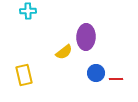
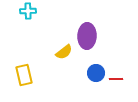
purple ellipse: moved 1 px right, 1 px up
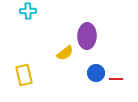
yellow semicircle: moved 1 px right, 1 px down
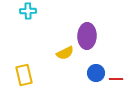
yellow semicircle: rotated 12 degrees clockwise
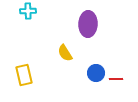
purple ellipse: moved 1 px right, 12 px up
yellow semicircle: rotated 84 degrees clockwise
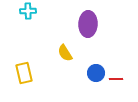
yellow rectangle: moved 2 px up
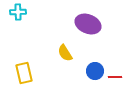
cyan cross: moved 10 px left, 1 px down
purple ellipse: rotated 70 degrees counterclockwise
blue circle: moved 1 px left, 2 px up
red line: moved 1 px left, 2 px up
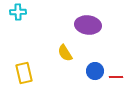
purple ellipse: moved 1 px down; rotated 15 degrees counterclockwise
red line: moved 1 px right
